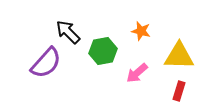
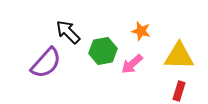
pink arrow: moved 5 px left, 9 px up
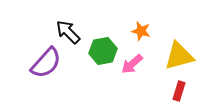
yellow triangle: rotated 16 degrees counterclockwise
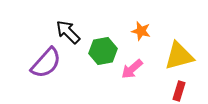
pink arrow: moved 5 px down
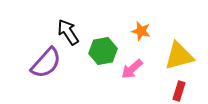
black arrow: rotated 12 degrees clockwise
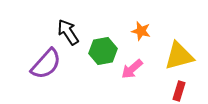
purple semicircle: moved 1 px down
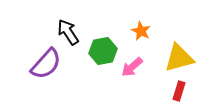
orange star: rotated 12 degrees clockwise
yellow triangle: moved 2 px down
pink arrow: moved 2 px up
